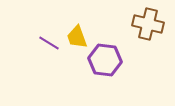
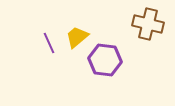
yellow trapezoid: rotated 70 degrees clockwise
purple line: rotated 35 degrees clockwise
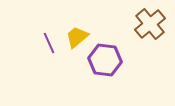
brown cross: moved 2 px right; rotated 36 degrees clockwise
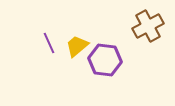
brown cross: moved 2 px left, 2 px down; rotated 12 degrees clockwise
yellow trapezoid: moved 9 px down
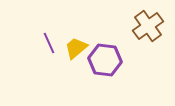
brown cross: rotated 8 degrees counterclockwise
yellow trapezoid: moved 1 px left, 2 px down
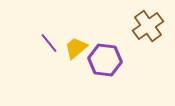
purple line: rotated 15 degrees counterclockwise
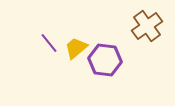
brown cross: moved 1 px left
